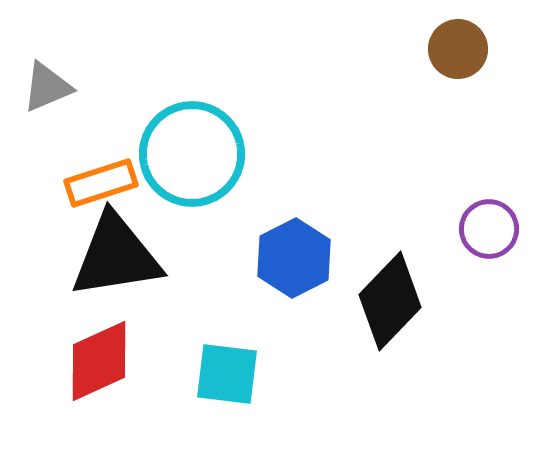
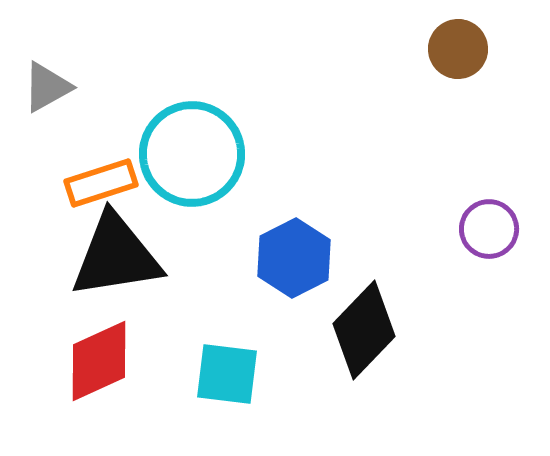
gray triangle: rotated 6 degrees counterclockwise
black diamond: moved 26 px left, 29 px down
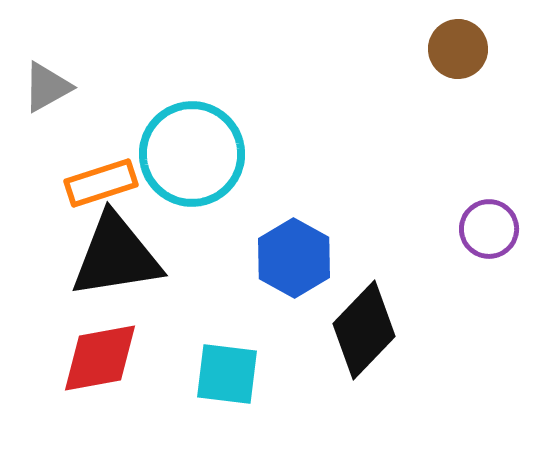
blue hexagon: rotated 4 degrees counterclockwise
red diamond: moved 1 px right, 3 px up; rotated 14 degrees clockwise
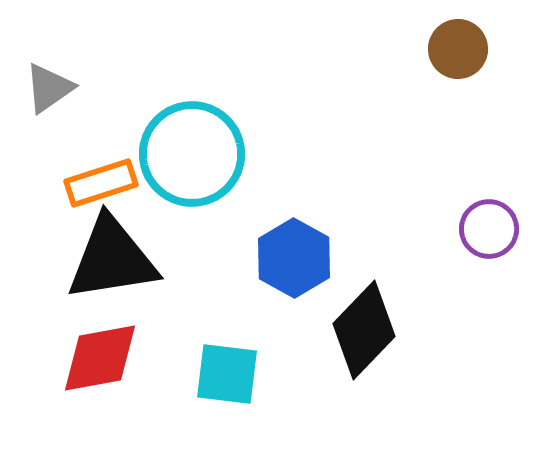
gray triangle: moved 2 px right, 1 px down; rotated 6 degrees counterclockwise
black triangle: moved 4 px left, 3 px down
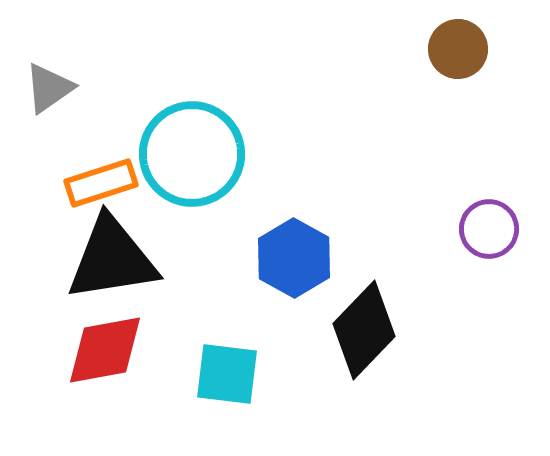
red diamond: moved 5 px right, 8 px up
